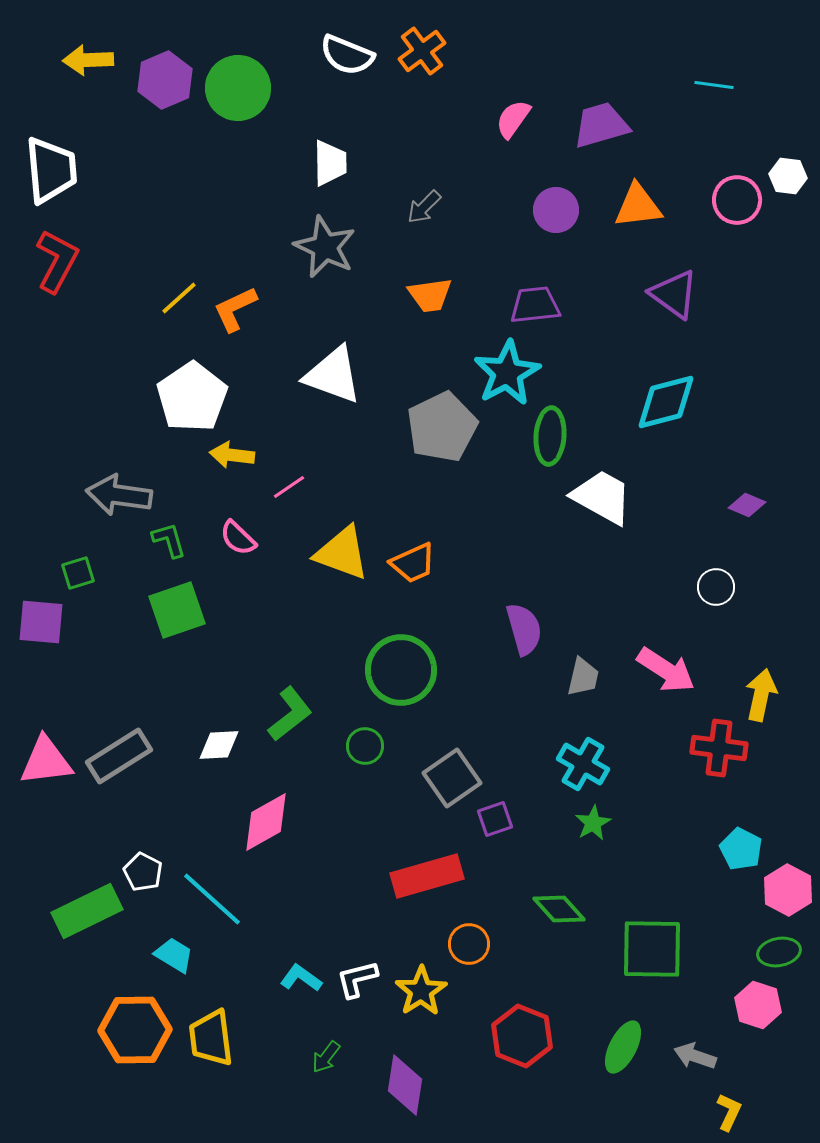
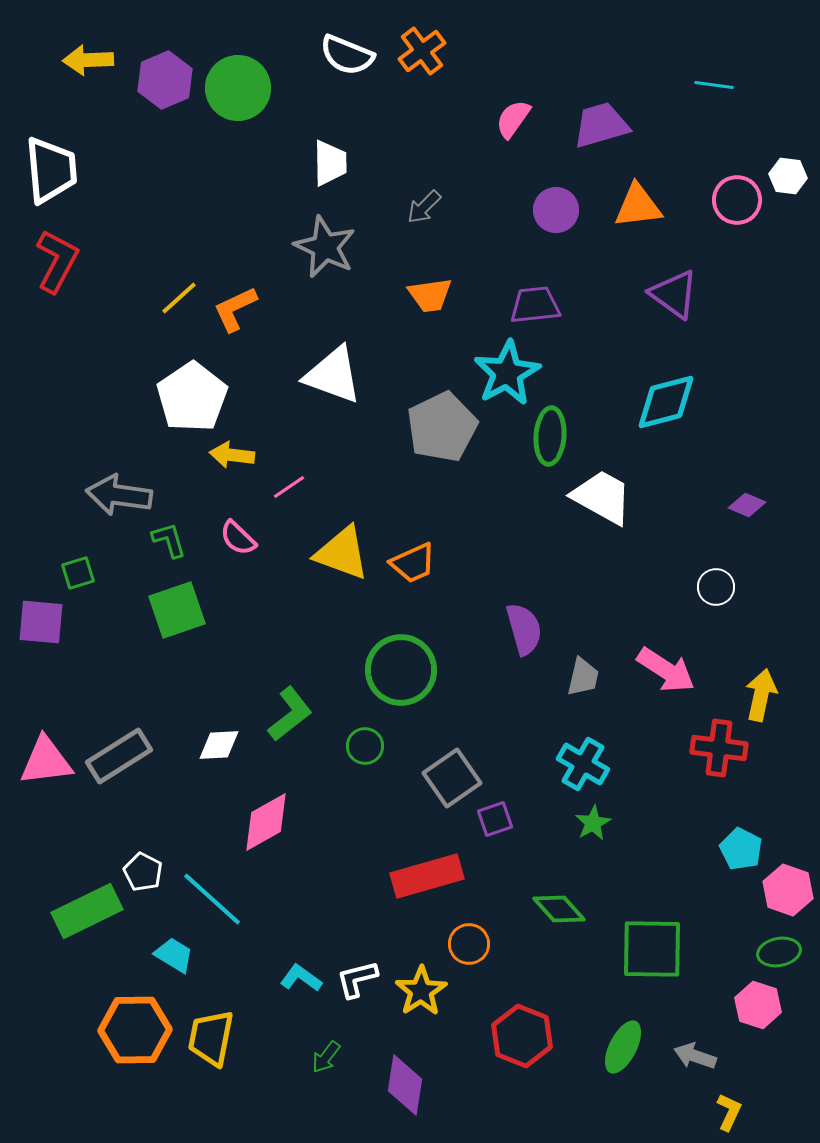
pink hexagon at (788, 890): rotated 9 degrees counterclockwise
yellow trapezoid at (211, 1038): rotated 18 degrees clockwise
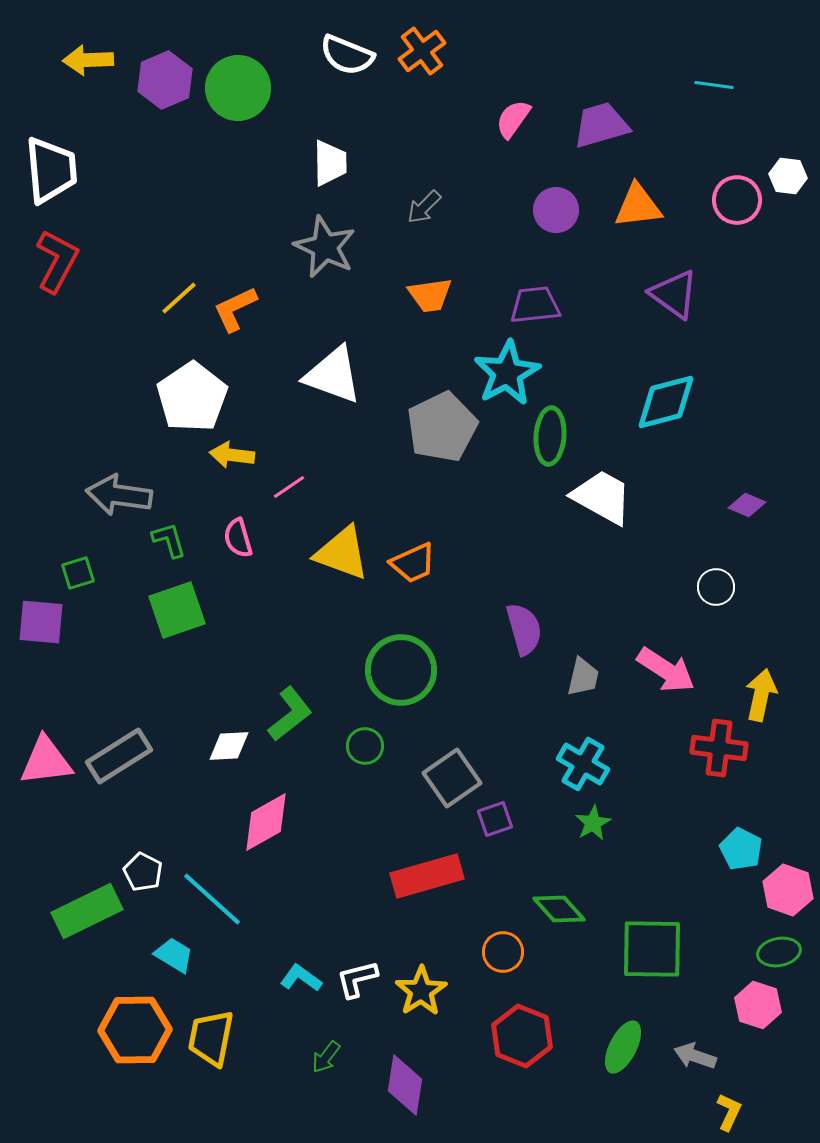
pink semicircle at (238, 538): rotated 30 degrees clockwise
white diamond at (219, 745): moved 10 px right, 1 px down
orange circle at (469, 944): moved 34 px right, 8 px down
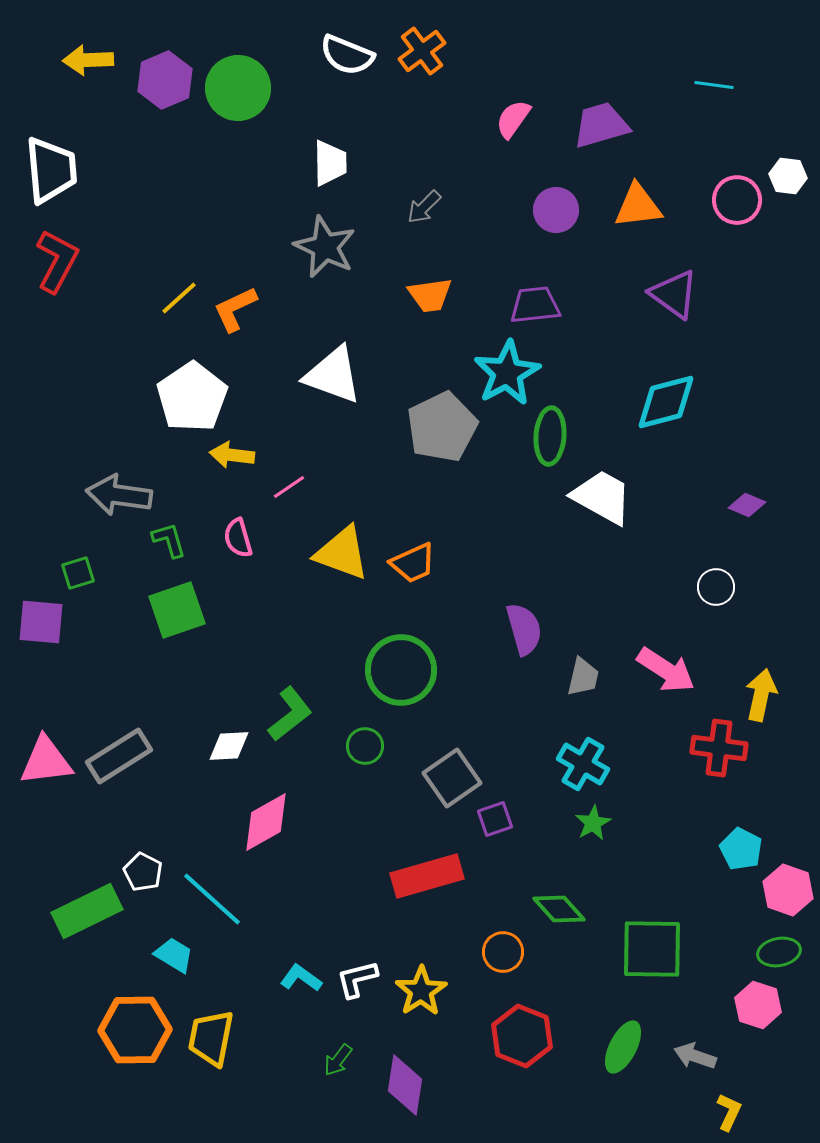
green arrow at (326, 1057): moved 12 px right, 3 px down
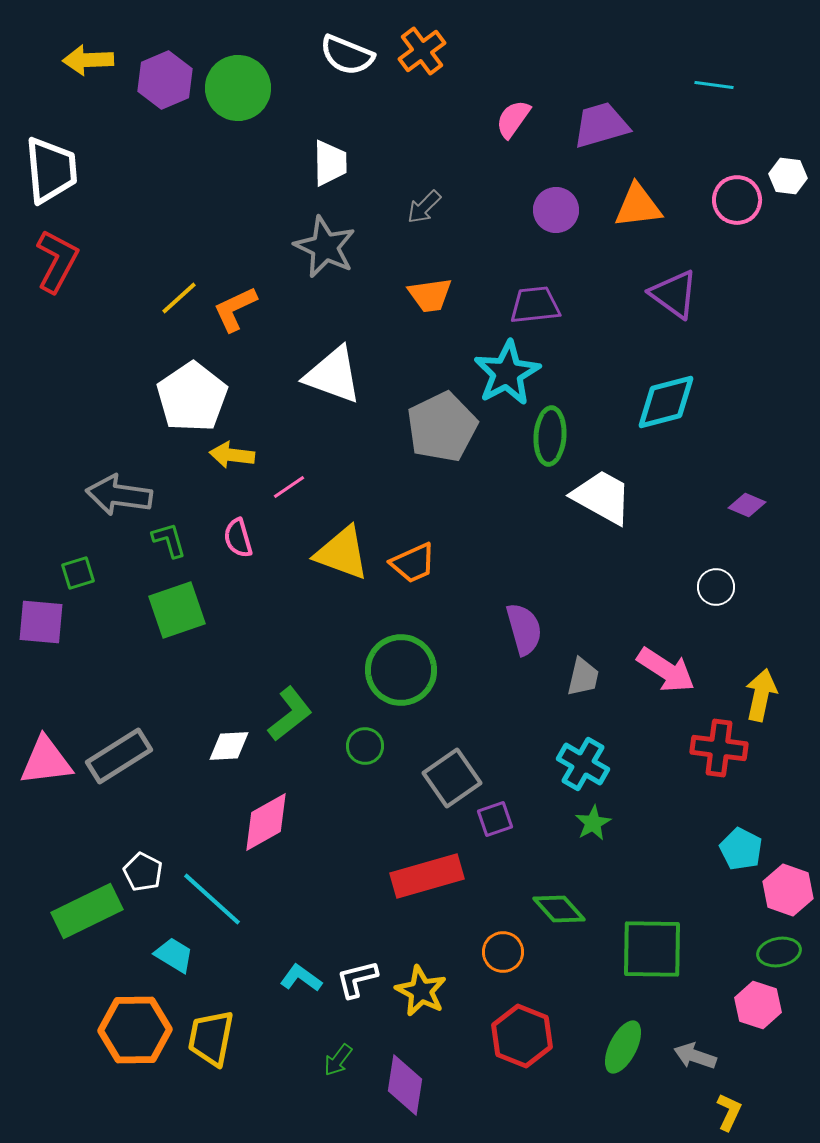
yellow star at (421, 991): rotated 12 degrees counterclockwise
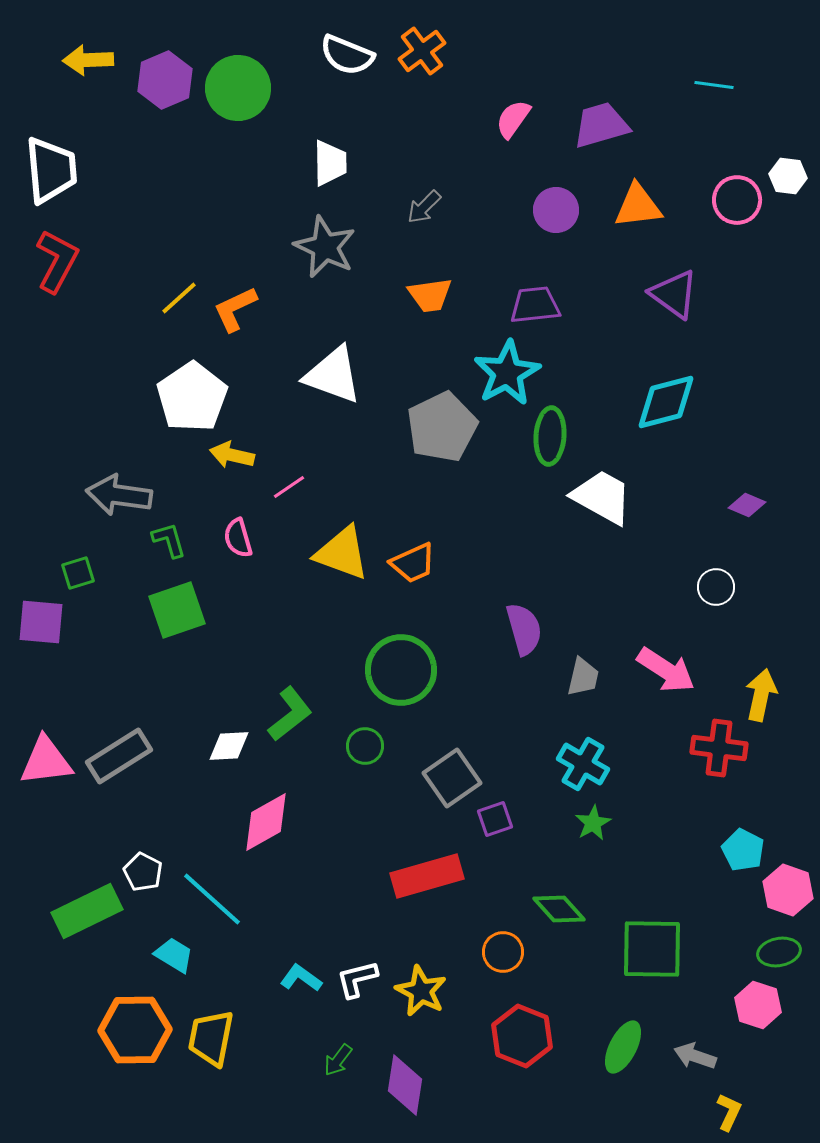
yellow arrow at (232, 455): rotated 6 degrees clockwise
cyan pentagon at (741, 849): moved 2 px right, 1 px down
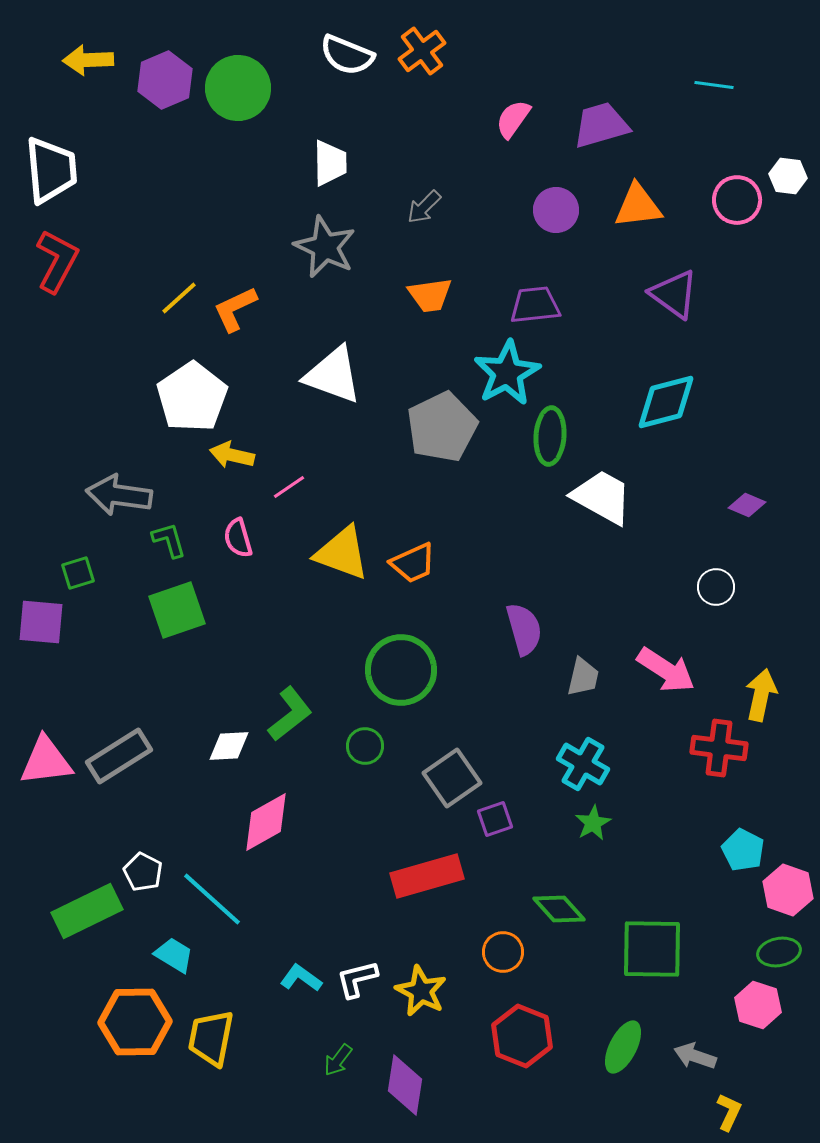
orange hexagon at (135, 1030): moved 8 px up
